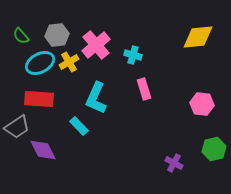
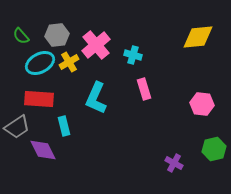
cyan rectangle: moved 15 px left; rotated 30 degrees clockwise
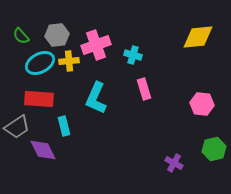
pink cross: rotated 20 degrees clockwise
yellow cross: moved 1 px up; rotated 24 degrees clockwise
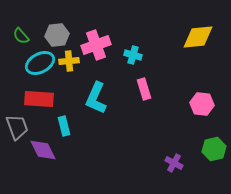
gray trapezoid: rotated 76 degrees counterclockwise
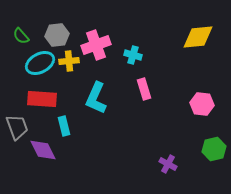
red rectangle: moved 3 px right
purple cross: moved 6 px left, 1 px down
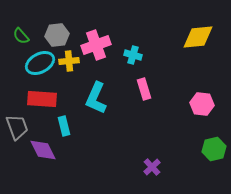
purple cross: moved 16 px left, 3 px down; rotated 18 degrees clockwise
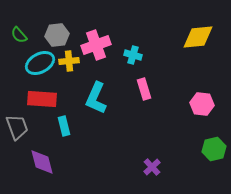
green semicircle: moved 2 px left, 1 px up
purple diamond: moved 1 px left, 12 px down; rotated 12 degrees clockwise
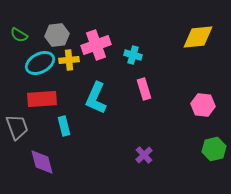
green semicircle: rotated 18 degrees counterclockwise
yellow cross: moved 1 px up
red rectangle: rotated 8 degrees counterclockwise
pink hexagon: moved 1 px right, 1 px down
purple cross: moved 8 px left, 12 px up
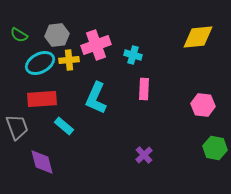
pink rectangle: rotated 20 degrees clockwise
cyan rectangle: rotated 36 degrees counterclockwise
green hexagon: moved 1 px right, 1 px up; rotated 25 degrees clockwise
